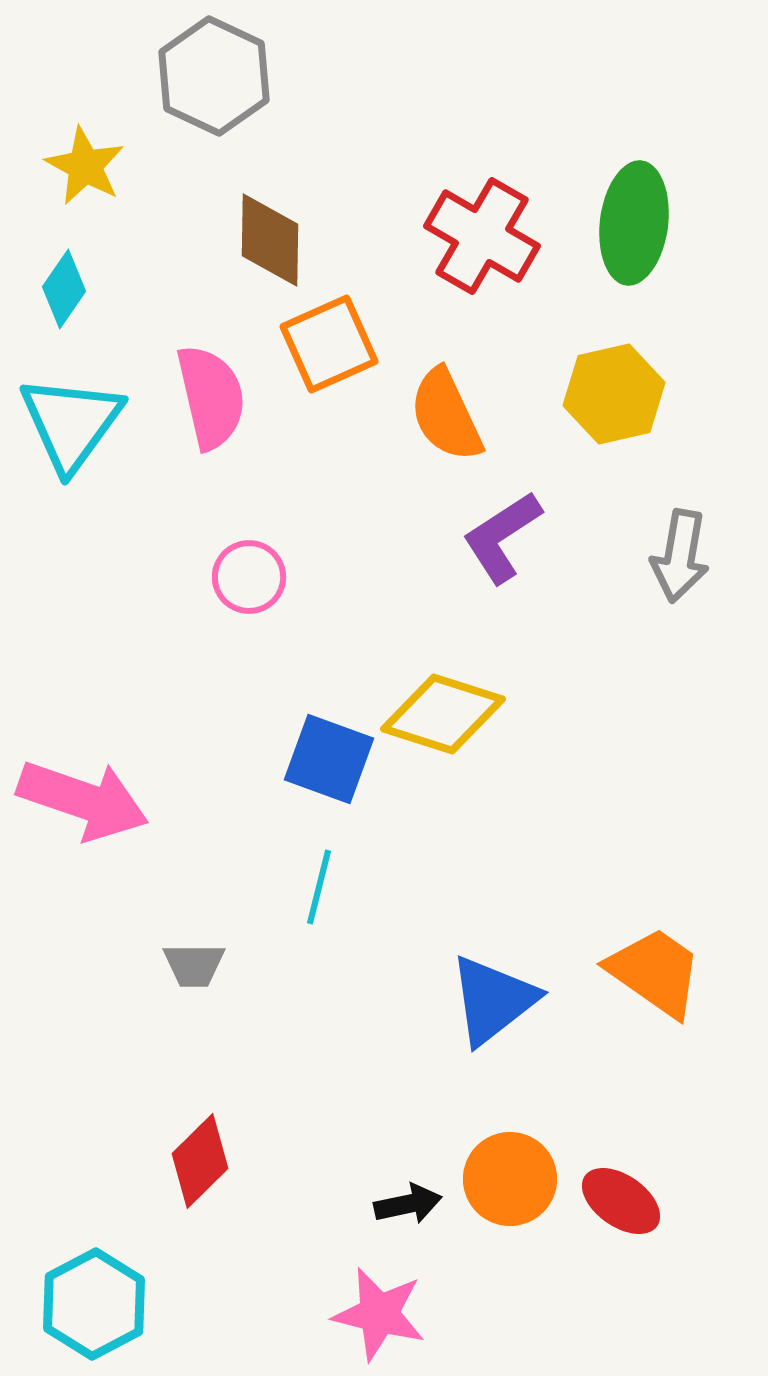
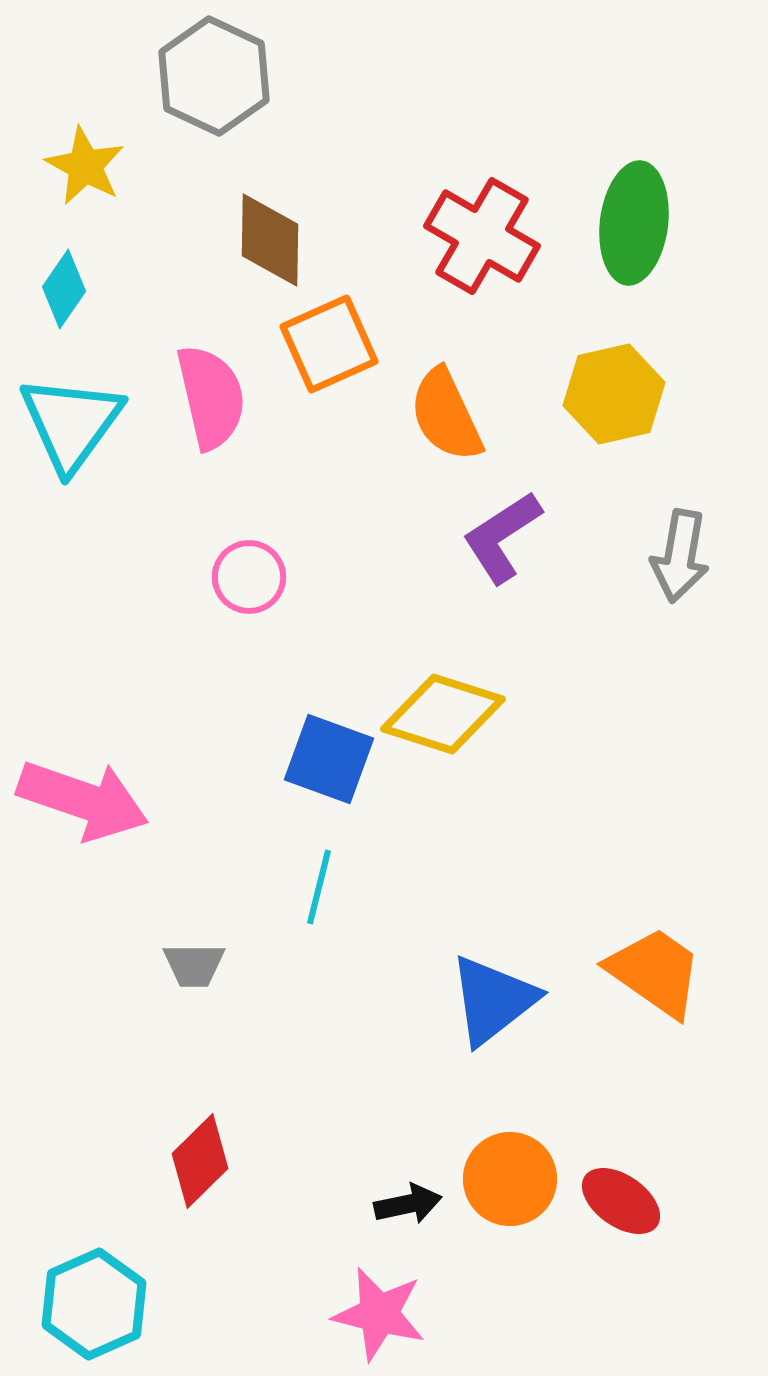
cyan hexagon: rotated 4 degrees clockwise
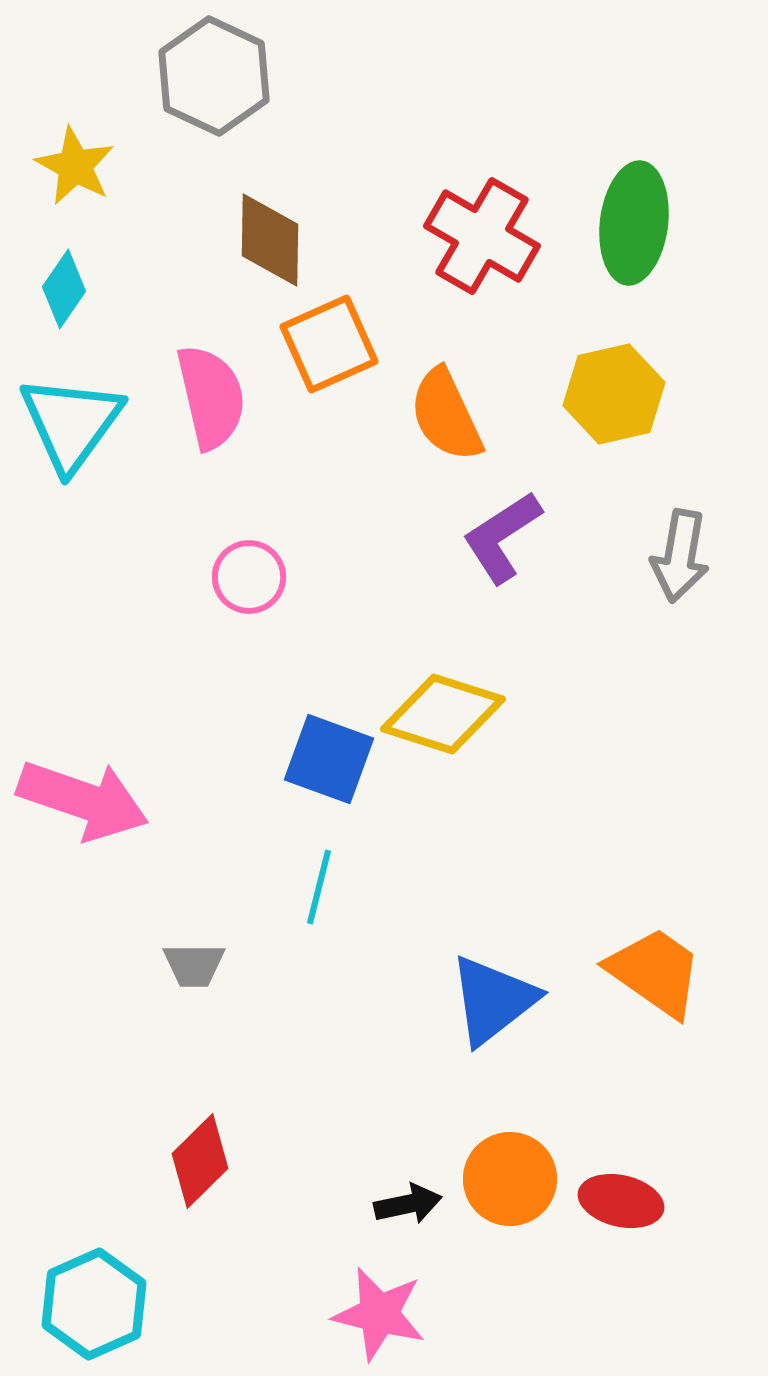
yellow star: moved 10 px left
red ellipse: rotated 22 degrees counterclockwise
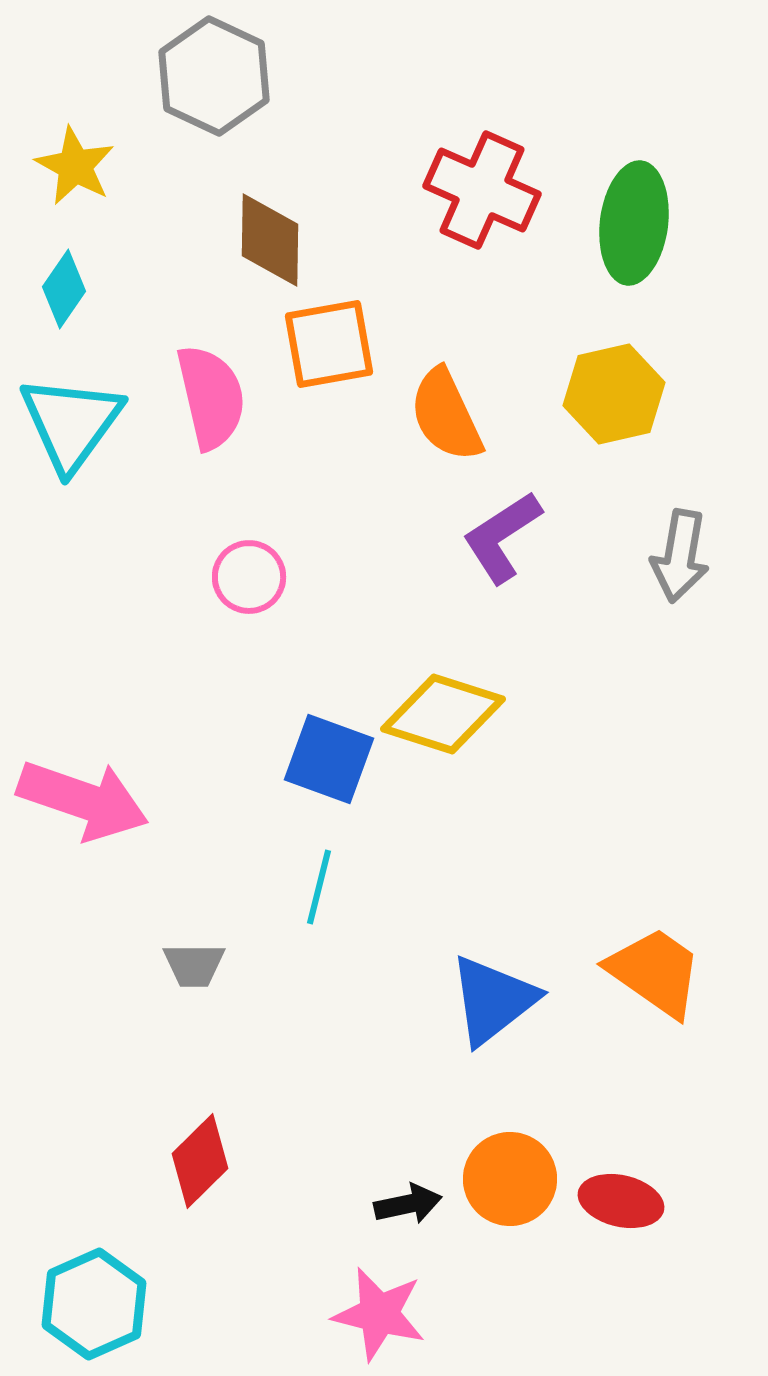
red cross: moved 46 px up; rotated 6 degrees counterclockwise
orange square: rotated 14 degrees clockwise
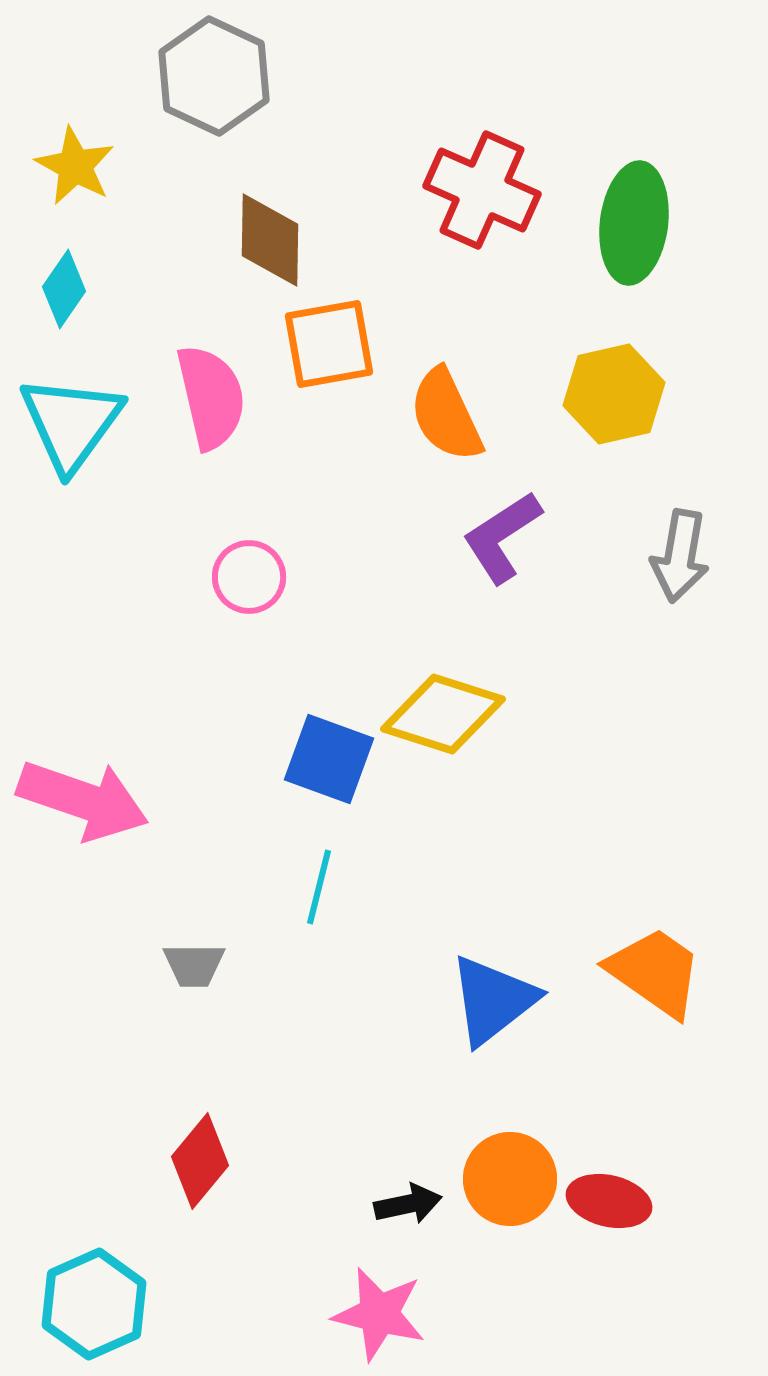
red diamond: rotated 6 degrees counterclockwise
red ellipse: moved 12 px left
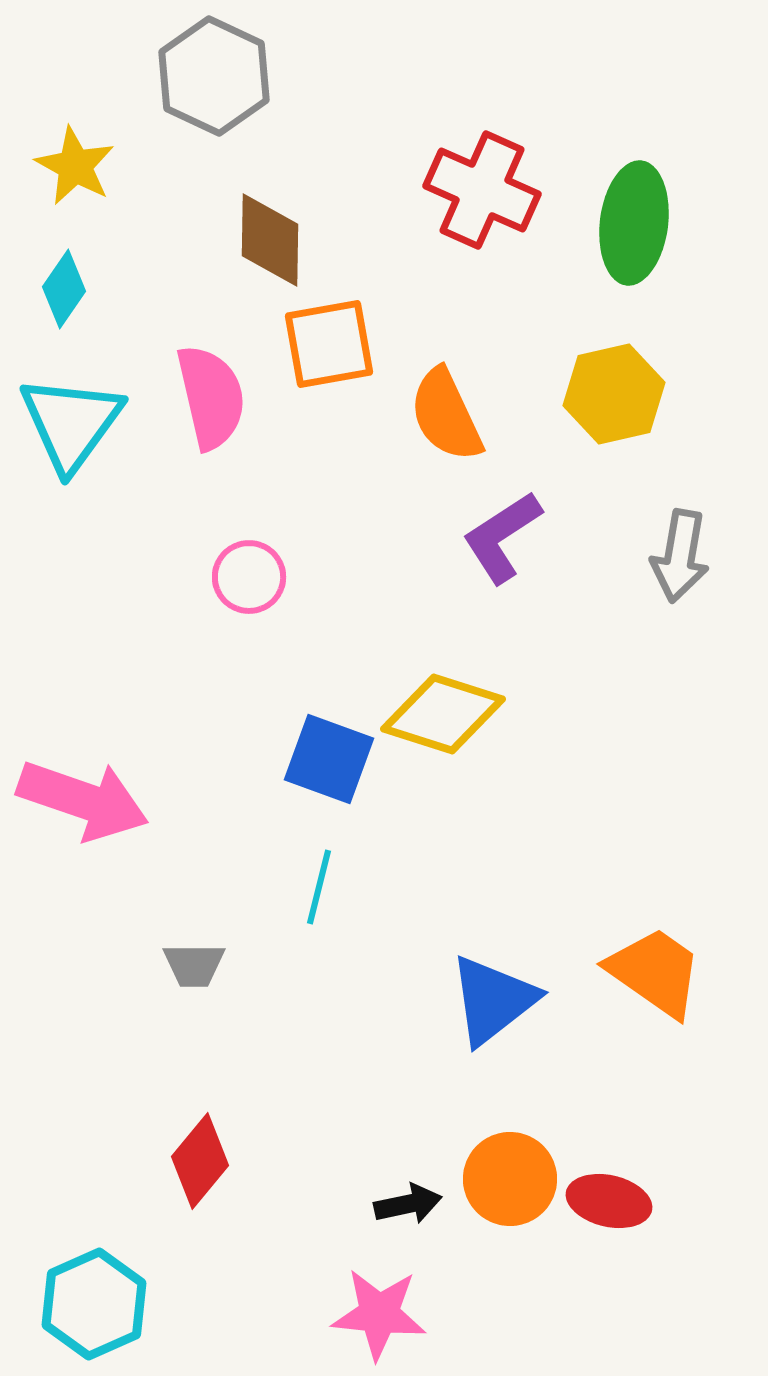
pink star: rotated 8 degrees counterclockwise
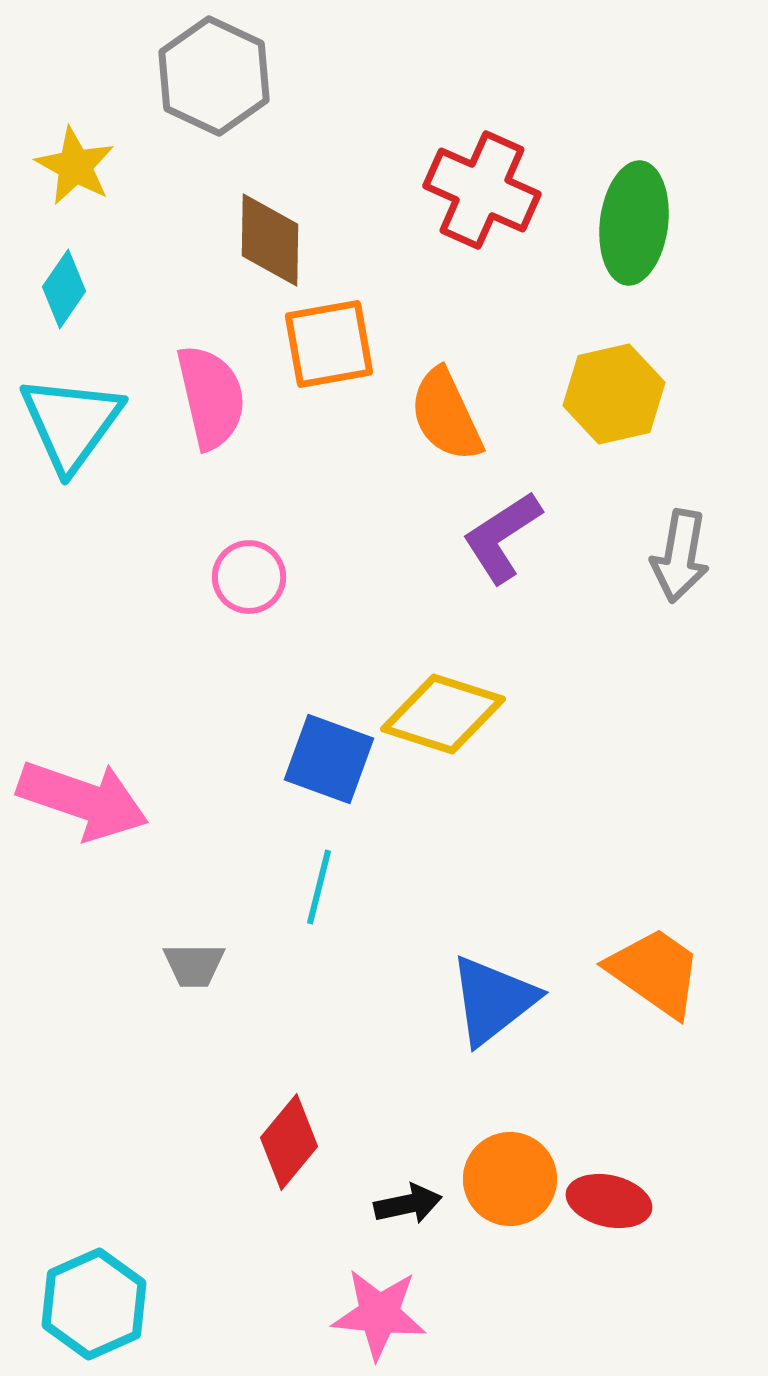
red diamond: moved 89 px right, 19 px up
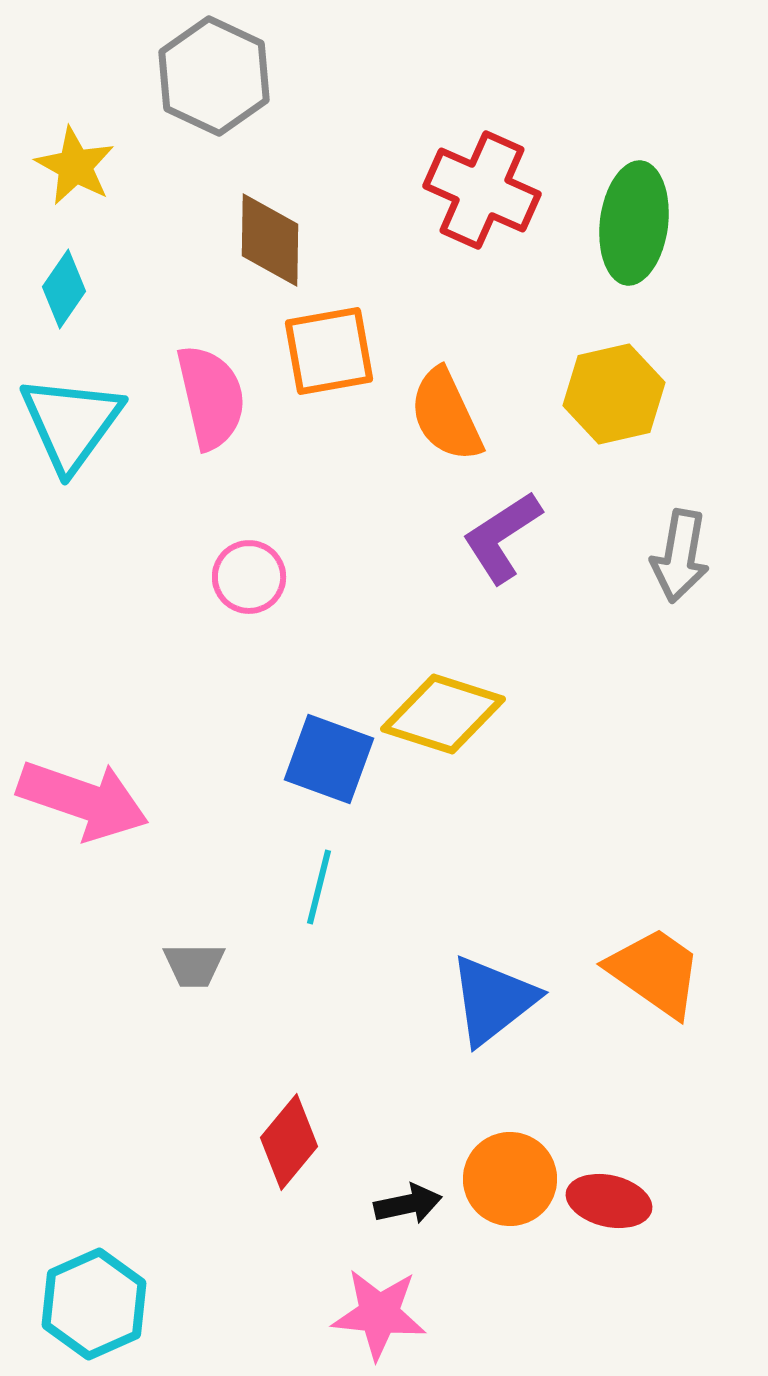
orange square: moved 7 px down
